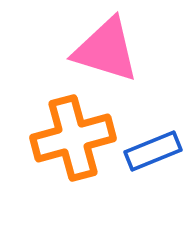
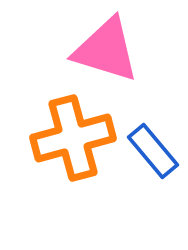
blue rectangle: rotated 72 degrees clockwise
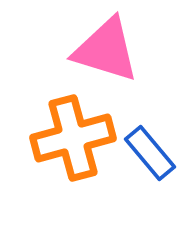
blue rectangle: moved 3 px left, 2 px down
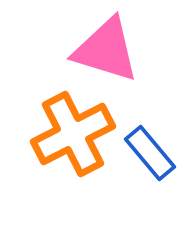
orange cross: moved 4 px up; rotated 12 degrees counterclockwise
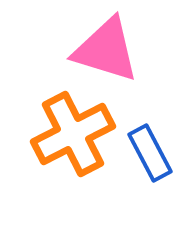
blue rectangle: rotated 12 degrees clockwise
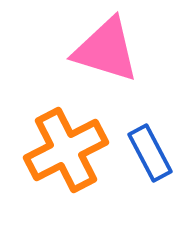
orange cross: moved 7 px left, 16 px down
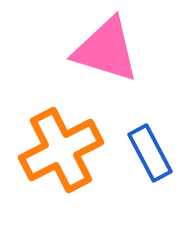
orange cross: moved 5 px left
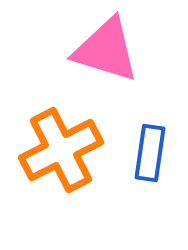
blue rectangle: rotated 36 degrees clockwise
